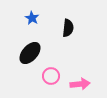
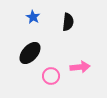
blue star: moved 1 px right, 1 px up
black semicircle: moved 6 px up
pink arrow: moved 17 px up
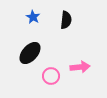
black semicircle: moved 2 px left, 2 px up
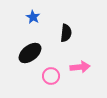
black semicircle: moved 13 px down
black ellipse: rotated 10 degrees clockwise
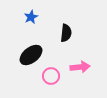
blue star: moved 2 px left; rotated 16 degrees clockwise
black ellipse: moved 1 px right, 2 px down
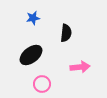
blue star: moved 2 px right, 1 px down; rotated 16 degrees clockwise
pink circle: moved 9 px left, 8 px down
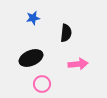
black ellipse: moved 3 px down; rotated 15 degrees clockwise
pink arrow: moved 2 px left, 3 px up
